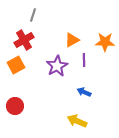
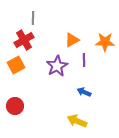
gray line: moved 3 px down; rotated 16 degrees counterclockwise
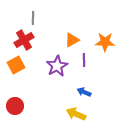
yellow arrow: moved 1 px left, 7 px up
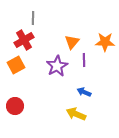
orange triangle: moved 2 px down; rotated 21 degrees counterclockwise
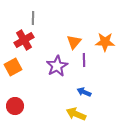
orange triangle: moved 2 px right
orange square: moved 3 px left, 2 px down
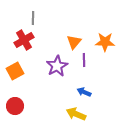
orange square: moved 2 px right, 4 px down
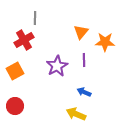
gray line: moved 2 px right
orange triangle: moved 7 px right, 10 px up
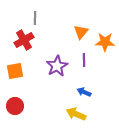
orange square: rotated 18 degrees clockwise
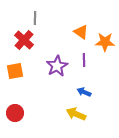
orange triangle: rotated 35 degrees counterclockwise
red cross: rotated 18 degrees counterclockwise
red circle: moved 7 px down
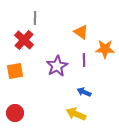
orange star: moved 7 px down
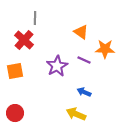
purple line: rotated 64 degrees counterclockwise
